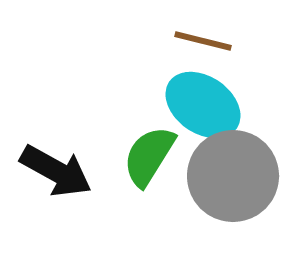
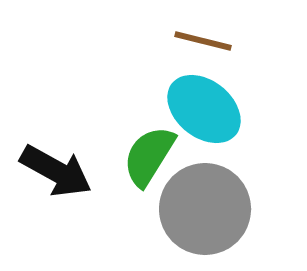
cyan ellipse: moved 1 px right, 4 px down; rotated 4 degrees clockwise
gray circle: moved 28 px left, 33 px down
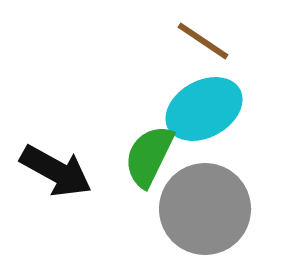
brown line: rotated 20 degrees clockwise
cyan ellipse: rotated 68 degrees counterclockwise
green semicircle: rotated 6 degrees counterclockwise
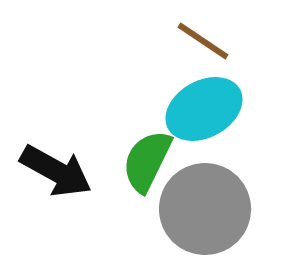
green semicircle: moved 2 px left, 5 px down
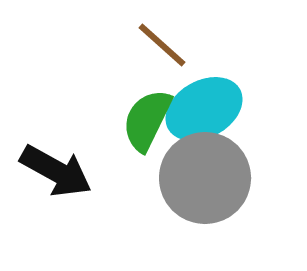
brown line: moved 41 px left, 4 px down; rotated 8 degrees clockwise
green semicircle: moved 41 px up
gray circle: moved 31 px up
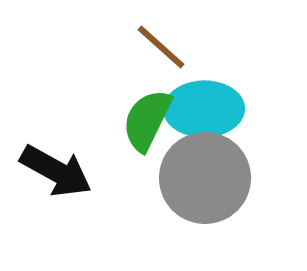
brown line: moved 1 px left, 2 px down
cyan ellipse: rotated 28 degrees clockwise
